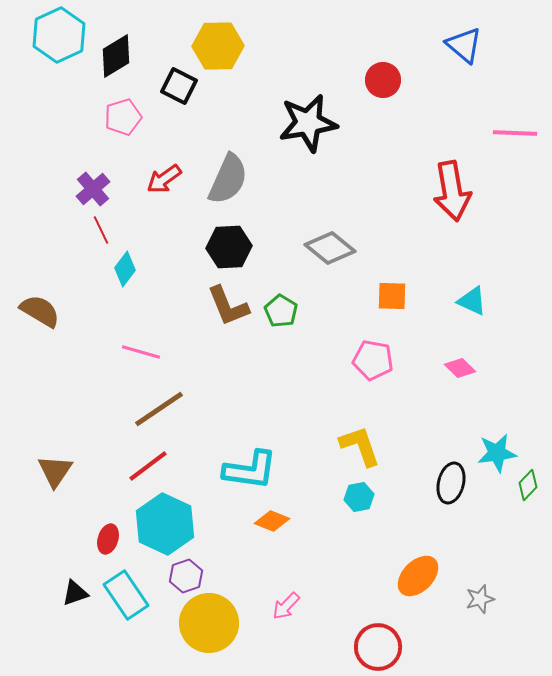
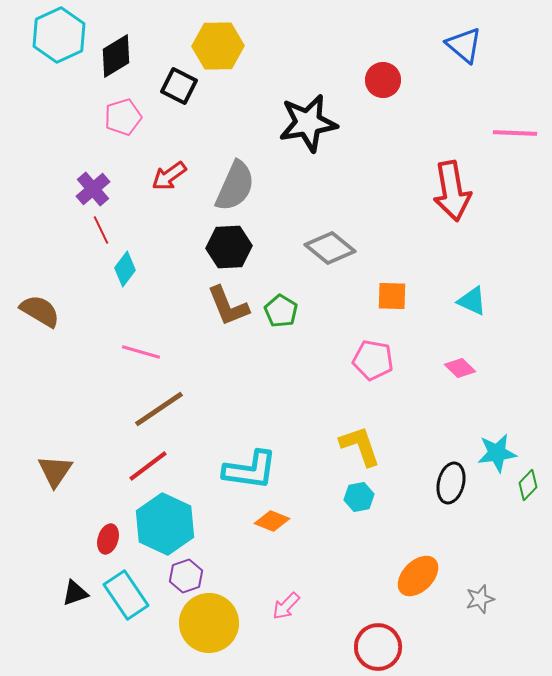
red arrow at (164, 179): moved 5 px right, 3 px up
gray semicircle at (228, 179): moved 7 px right, 7 px down
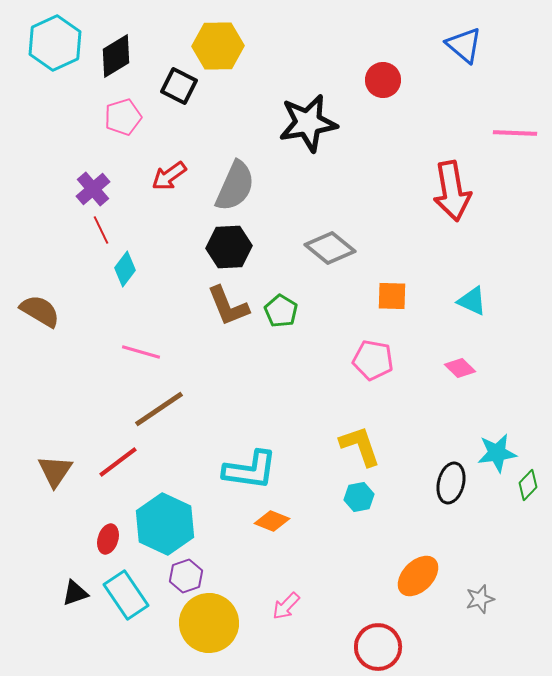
cyan hexagon at (59, 35): moved 4 px left, 8 px down
red line at (148, 466): moved 30 px left, 4 px up
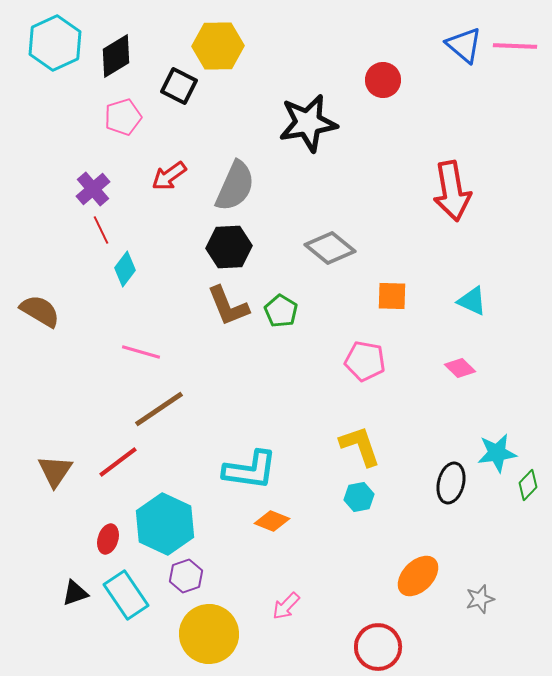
pink line at (515, 133): moved 87 px up
pink pentagon at (373, 360): moved 8 px left, 1 px down
yellow circle at (209, 623): moved 11 px down
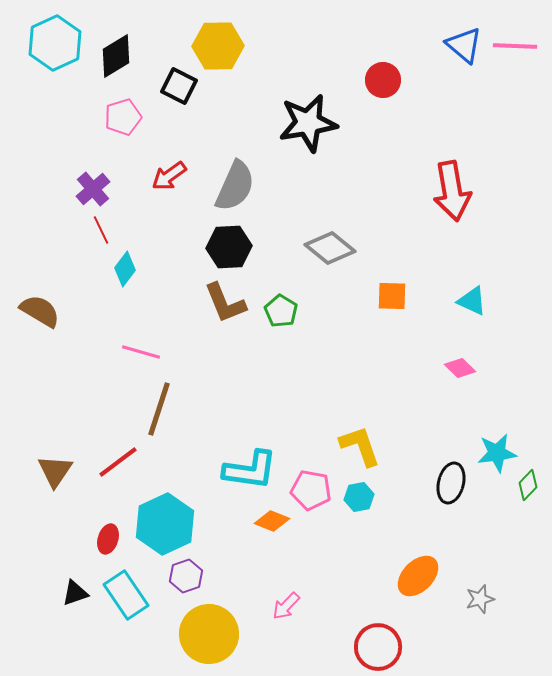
brown L-shape at (228, 306): moved 3 px left, 3 px up
pink pentagon at (365, 361): moved 54 px left, 129 px down
brown line at (159, 409): rotated 38 degrees counterclockwise
cyan hexagon at (165, 524): rotated 10 degrees clockwise
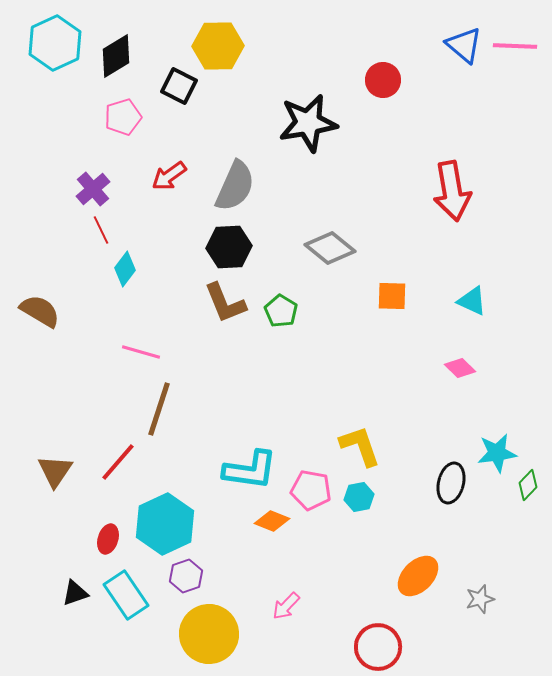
red line at (118, 462): rotated 12 degrees counterclockwise
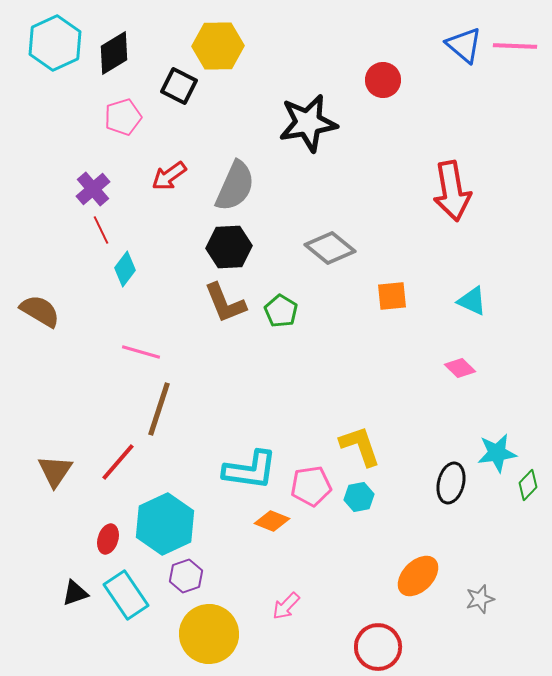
black diamond at (116, 56): moved 2 px left, 3 px up
orange square at (392, 296): rotated 8 degrees counterclockwise
pink pentagon at (311, 490): moved 4 px up; rotated 18 degrees counterclockwise
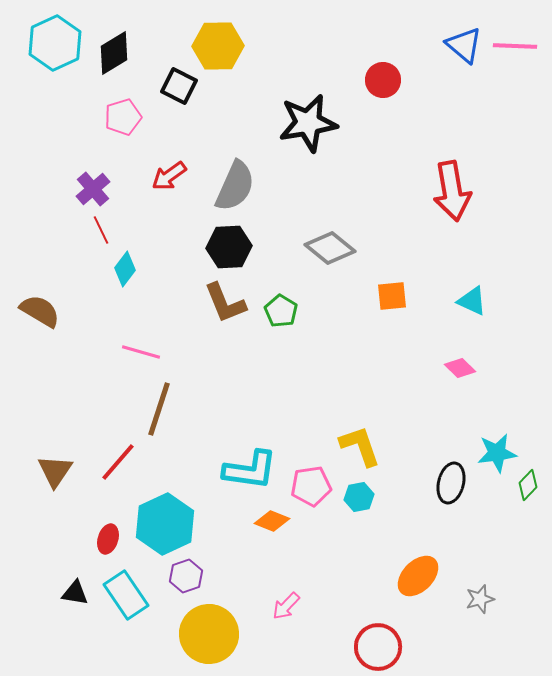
black triangle at (75, 593): rotated 28 degrees clockwise
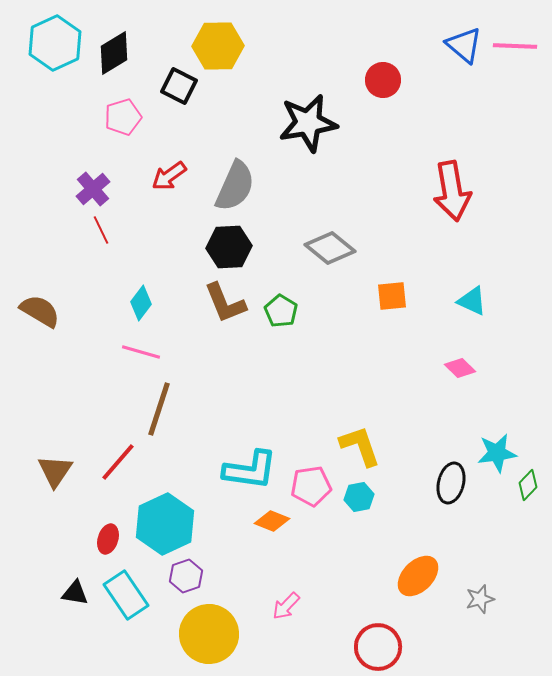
cyan diamond at (125, 269): moved 16 px right, 34 px down
